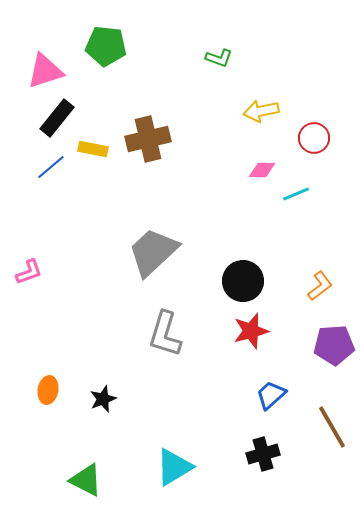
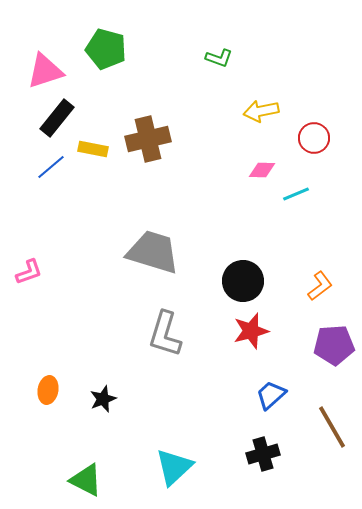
green pentagon: moved 3 px down; rotated 9 degrees clockwise
gray trapezoid: rotated 60 degrees clockwise
cyan triangle: rotated 12 degrees counterclockwise
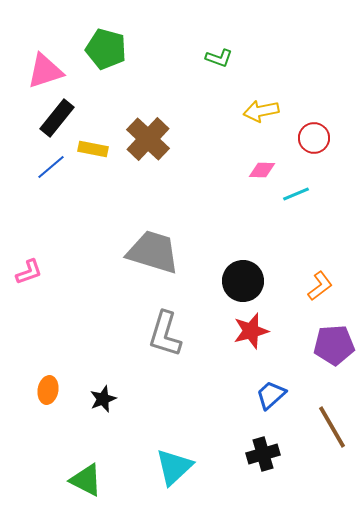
brown cross: rotated 33 degrees counterclockwise
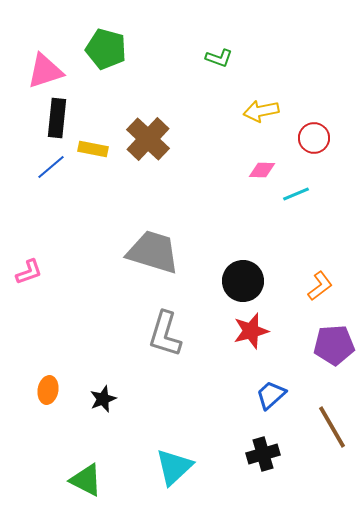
black rectangle: rotated 33 degrees counterclockwise
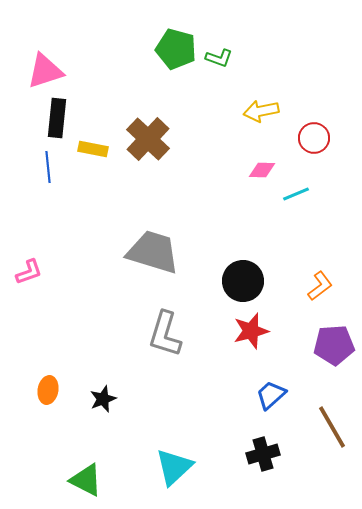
green pentagon: moved 70 px right
blue line: moved 3 px left; rotated 56 degrees counterclockwise
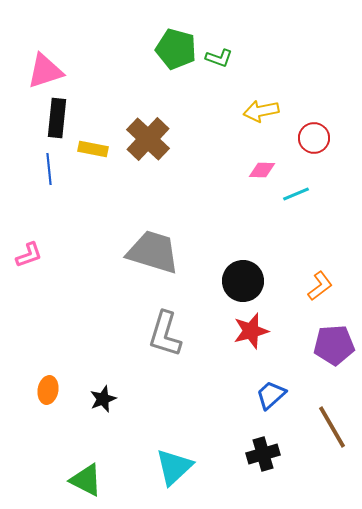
blue line: moved 1 px right, 2 px down
pink L-shape: moved 17 px up
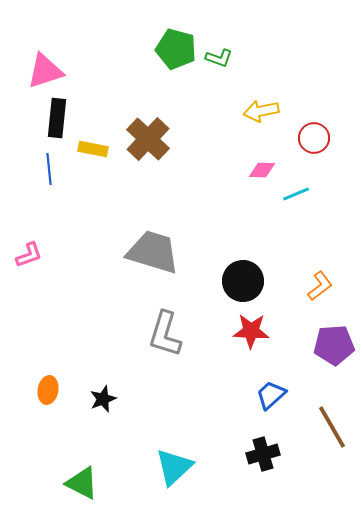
red star: rotated 18 degrees clockwise
green triangle: moved 4 px left, 3 px down
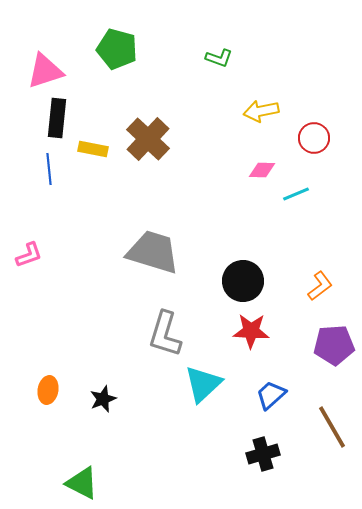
green pentagon: moved 59 px left
cyan triangle: moved 29 px right, 83 px up
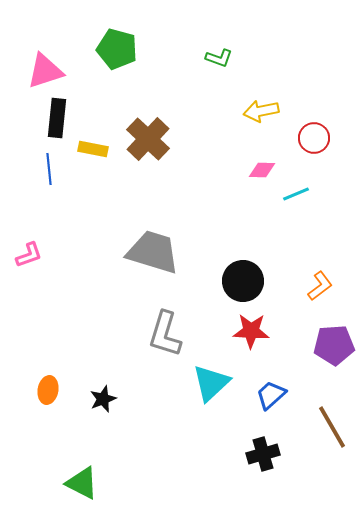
cyan triangle: moved 8 px right, 1 px up
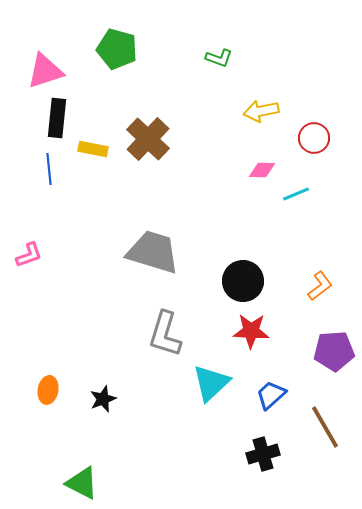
purple pentagon: moved 6 px down
brown line: moved 7 px left
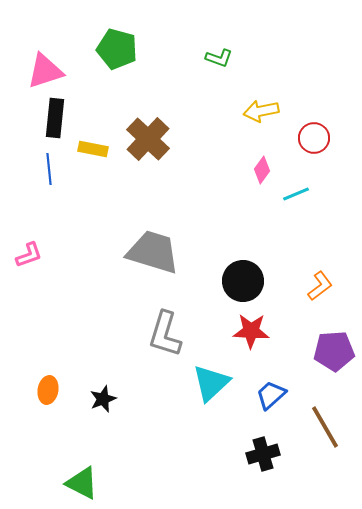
black rectangle: moved 2 px left
pink diamond: rotated 56 degrees counterclockwise
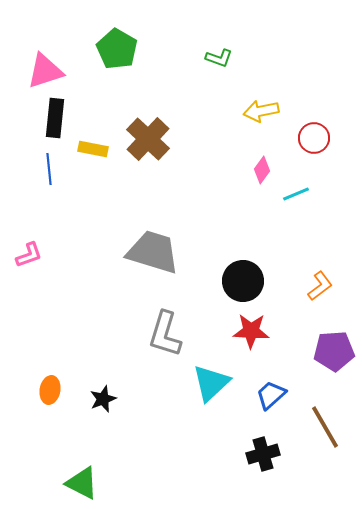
green pentagon: rotated 15 degrees clockwise
orange ellipse: moved 2 px right
